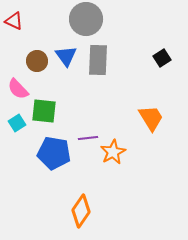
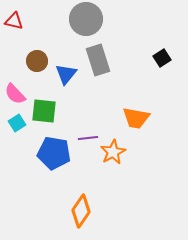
red triangle: rotated 12 degrees counterclockwise
blue triangle: moved 18 px down; rotated 15 degrees clockwise
gray rectangle: rotated 20 degrees counterclockwise
pink semicircle: moved 3 px left, 5 px down
orange trapezoid: moved 15 px left; rotated 132 degrees clockwise
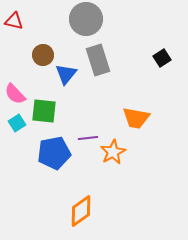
brown circle: moved 6 px right, 6 px up
blue pentagon: rotated 20 degrees counterclockwise
orange diamond: rotated 20 degrees clockwise
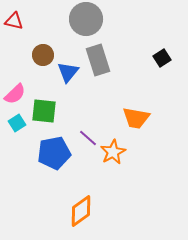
blue triangle: moved 2 px right, 2 px up
pink semicircle: rotated 90 degrees counterclockwise
purple line: rotated 48 degrees clockwise
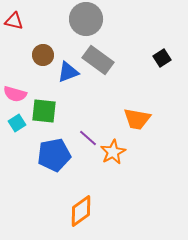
gray rectangle: rotated 36 degrees counterclockwise
blue triangle: rotated 30 degrees clockwise
pink semicircle: rotated 60 degrees clockwise
orange trapezoid: moved 1 px right, 1 px down
blue pentagon: moved 2 px down
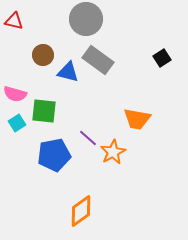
blue triangle: rotated 35 degrees clockwise
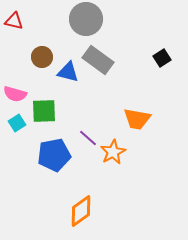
brown circle: moved 1 px left, 2 px down
green square: rotated 8 degrees counterclockwise
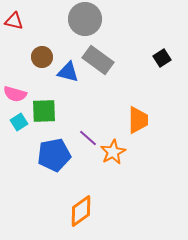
gray circle: moved 1 px left
orange trapezoid: moved 1 px right, 1 px down; rotated 100 degrees counterclockwise
cyan square: moved 2 px right, 1 px up
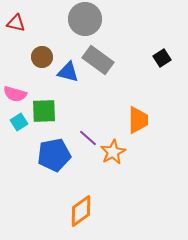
red triangle: moved 2 px right, 2 px down
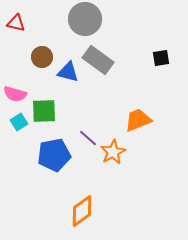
black square: moved 1 px left; rotated 24 degrees clockwise
orange trapezoid: rotated 112 degrees counterclockwise
orange diamond: moved 1 px right
